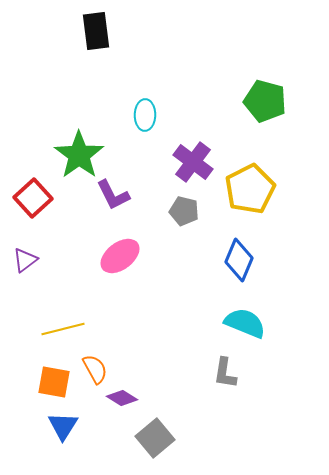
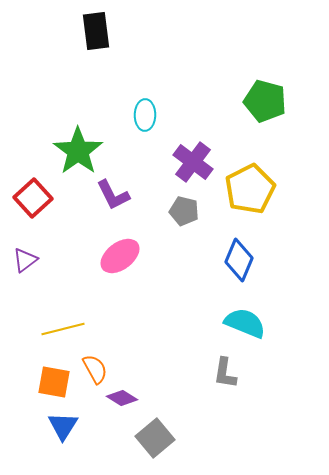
green star: moved 1 px left, 4 px up
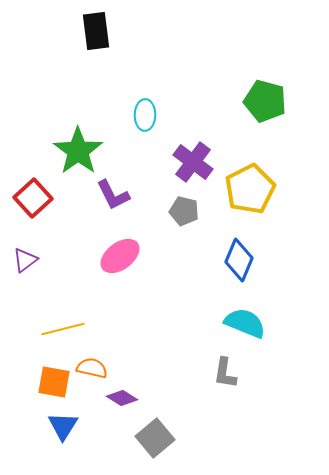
orange semicircle: moved 3 px left, 1 px up; rotated 48 degrees counterclockwise
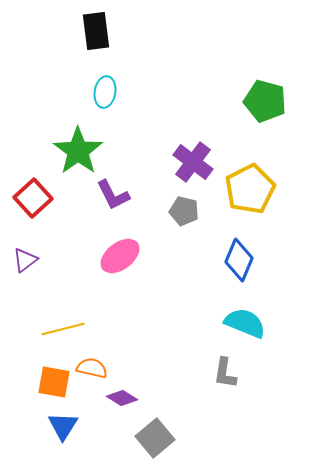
cyan ellipse: moved 40 px left, 23 px up; rotated 8 degrees clockwise
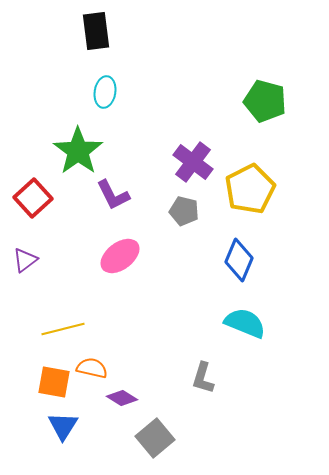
gray L-shape: moved 22 px left, 5 px down; rotated 8 degrees clockwise
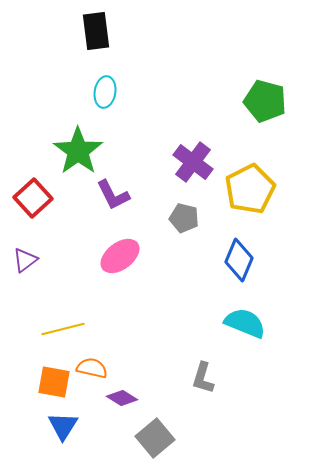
gray pentagon: moved 7 px down
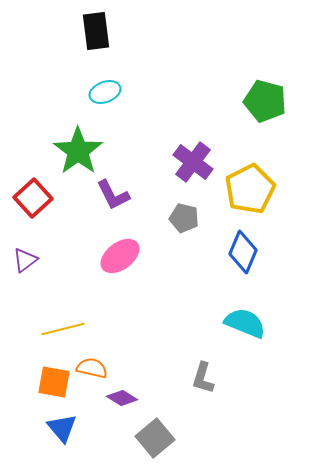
cyan ellipse: rotated 60 degrees clockwise
blue diamond: moved 4 px right, 8 px up
blue triangle: moved 1 px left, 2 px down; rotated 12 degrees counterclockwise
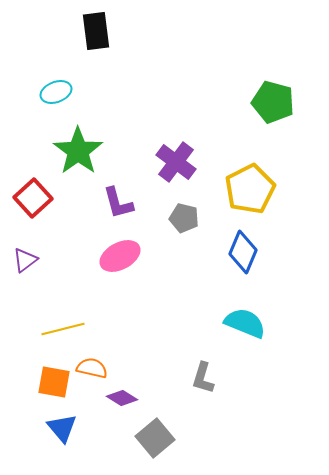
cyan ellipse: moved 49 px left
green pentagon: moved 8 px right, 1 px down
purple cross: moved 17 px left
purple L-shape: moved 5 px right, 8 px down; rotated 12 degrees clockwise
pink ellipse: rotated 9 degrees clockwise
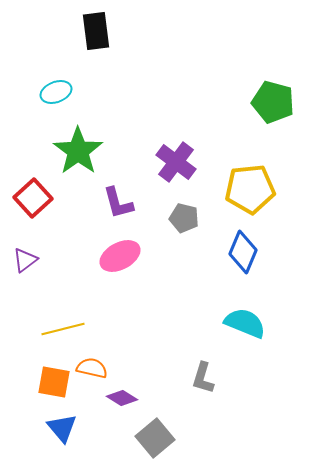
yellow pentagon: rotated 21 degrees clockwise
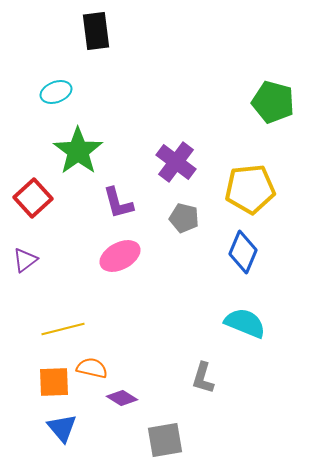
orange square: rotated 12 degrees counterclockwise
gray square: moved 10 px right, 2 px down; rotated 30 degrees clockwise
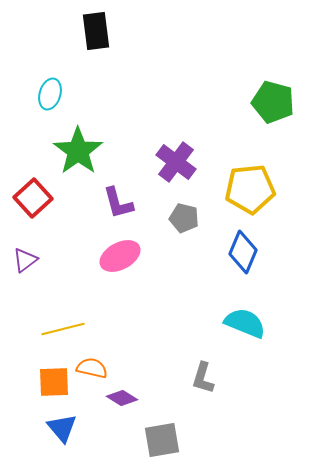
cyan ellipse: moved 6 px left, 2 px down; rotated 52 degrees counterclockwise
gray square: moved 3 px left
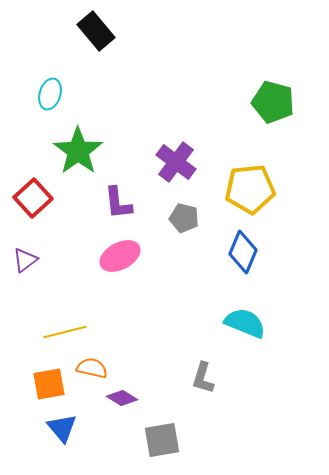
black rectangle: rotated 33 degrees counterclockwise
purple L-shape: rotated 9 degrees clockwise
yellow line: moved 2 px right, 3 px down
orange square: moved 5 px left, 2 px down; rotated 8 degrees counterclockwise
